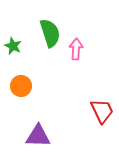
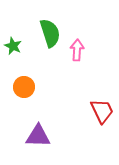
pink arrow: moved 1 px right, 1 px down
orange circle: moved 3 px right, 1 px down
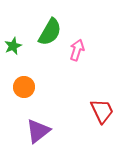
green semicircle: moved 1 px up; rotated 48 degrees clockwise
green star: rotated 24 degrees clockwise
pink arrow: rotated 15 degrees clockwise
purple triangle: moved 5 px up; rotated 40 degrees counterclockwise
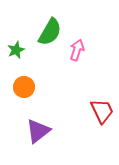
green star: moved 3 px right, 4 px down
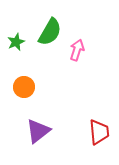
green star: moved 8 px up
red trapezoid: moved 3 px left, 21 px down; rotated 20 degrees clockwise
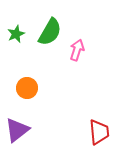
green star: moved 8 px up
orange circle: moved 3 px right, 1 px down
purple triangle: moved 21 px left, 1 px up
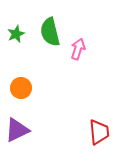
green semicircle: rotated 136 degrees clockwise
pink arrow: moved 1 px right, 1 px up
orange circle: moved 6 px left
purple triangle: rotated 12 degrees clockwise
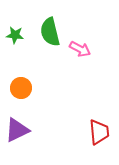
green star: moved 1 px left, 1 px down; rotated 30 degrees clockwise
pink arrow: moved 2 px right; rotated 100 degrees clockwise
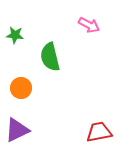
green semicircle: moved 25 px down
pink arrow: moved 9 px right, 24 px up
red trapezoid: rotated 96 degrees counterclockwise
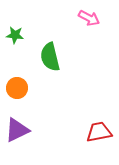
pink arrow: moved 7 px up
orange circle: moved 4 px left
